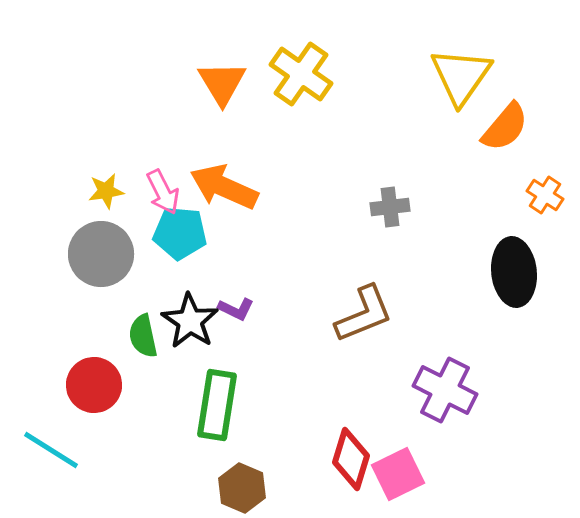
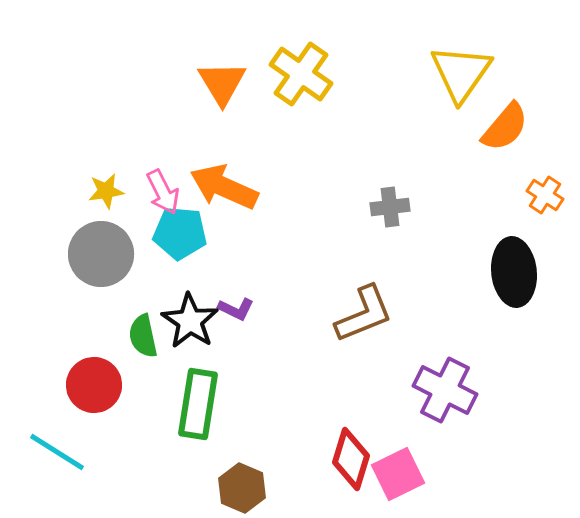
yellow triangle: moved 3 px up
green rectangle: moved 19 px left, 1 px up
cyan line: moved 6 px right, 2 px down
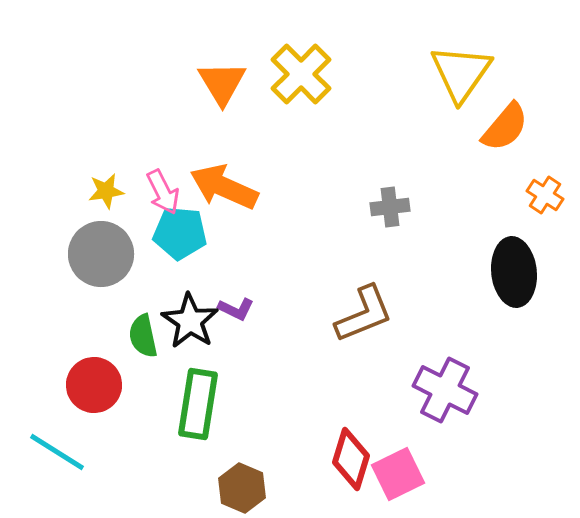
yellow cross: rotated 10 degrees clockwise
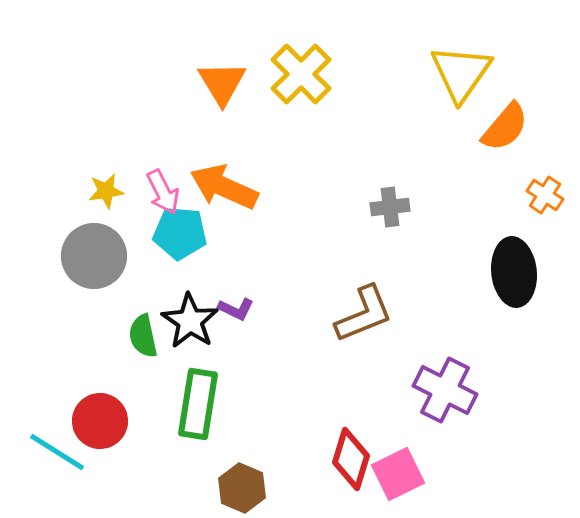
gray circle: moved 7 px left, 2 px down
red circle: moved 6 px right, 36 px down
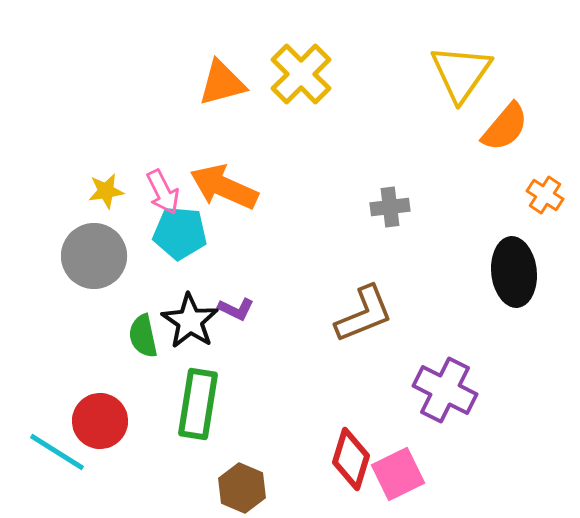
orange triangle: rotated 46 degrees clockwise
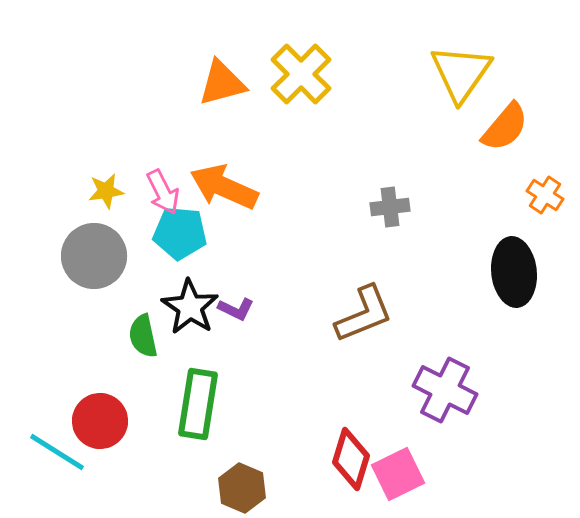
black star: moved 14 px up
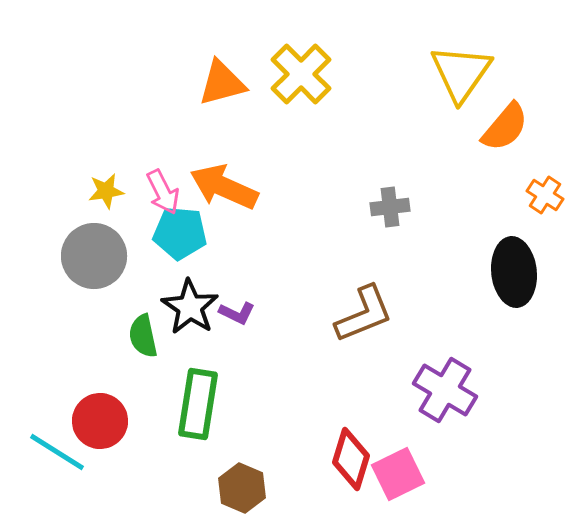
purple L-shape: moved 1 px right, 4 px down
purple cross: rotated 4 degrees clockwise
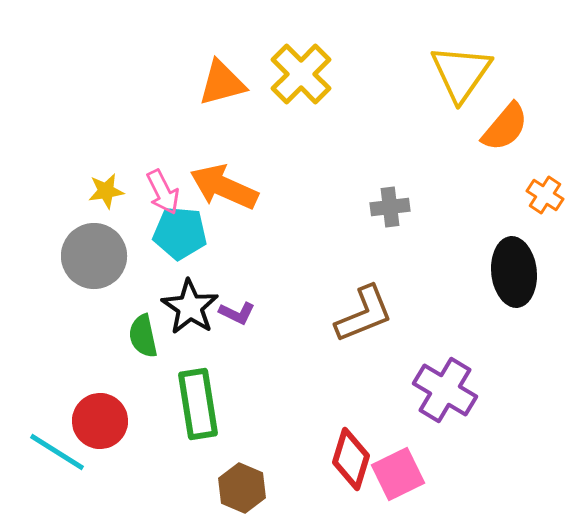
green rectangle: rotated 18 degrees counterclockwise
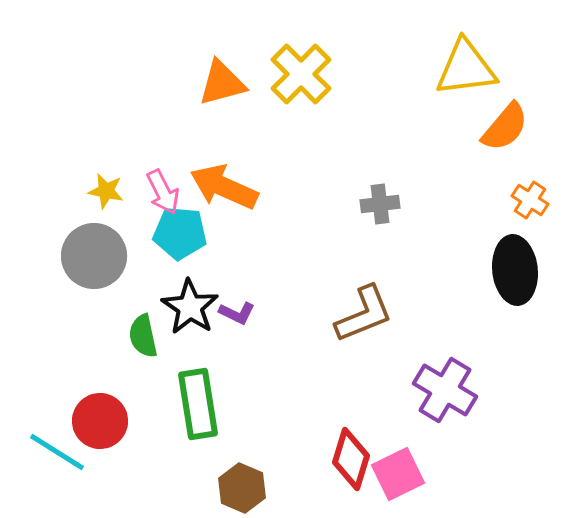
yellow triangle: moved 5 px right, 5 px up; rotated 48 degrees clockwise
yellow star: rotated 21 degrees clockwise
orange cross: moved 15 px left, 5 px down
gray cross: moved 10 px left, 3 px up
black ellipse: moved 1 px right, 2 px up
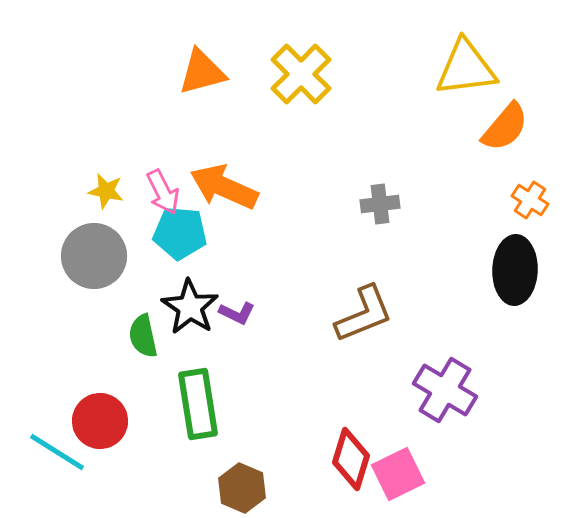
orange triangle: moved 20 px left, 11 px up
black ellipse: rotated 8 degrees clockwise
